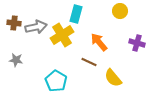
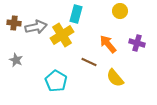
orange arrow: moved 9 px right, 2 px down
gray star: rotated 16 degrees clockwise
yellow semicircle: moved 2 px right
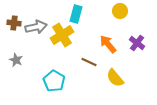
purple cross: rotated 21 degrees clockwise
cyan pentagon: moved 2 px left
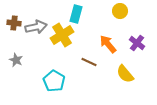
yellow semicircle: moved 10 px right, 4 px up
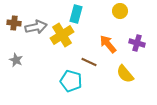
purple cross: rotated 21 degrees counterclockwise
cyan pentagon: moved 17 px right; rotated 15 degrees counterclockwise
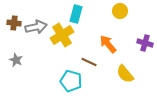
purple cross: moved 8 px right
